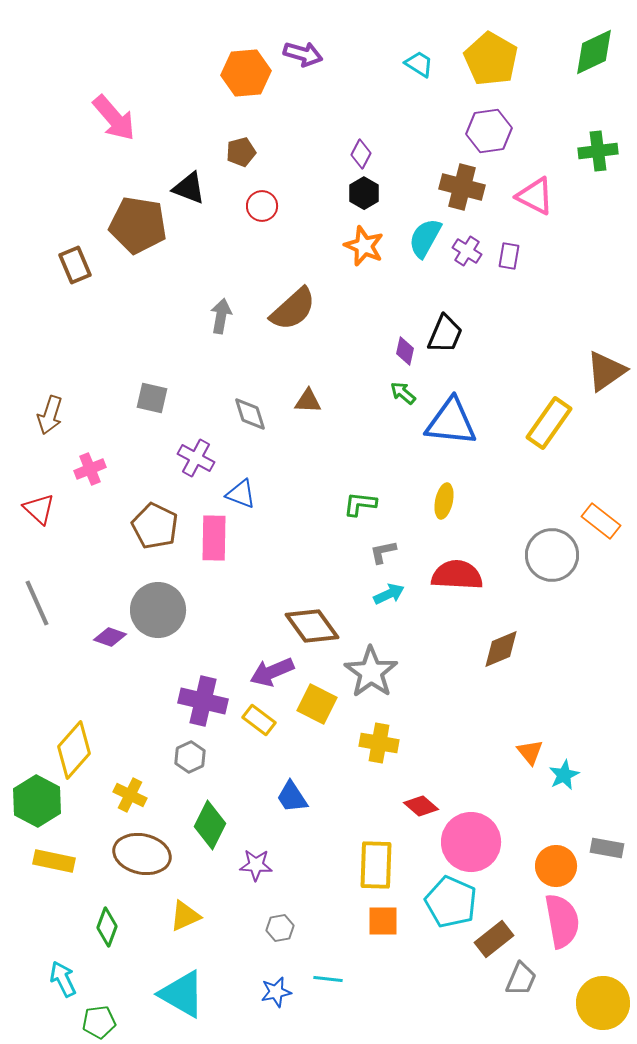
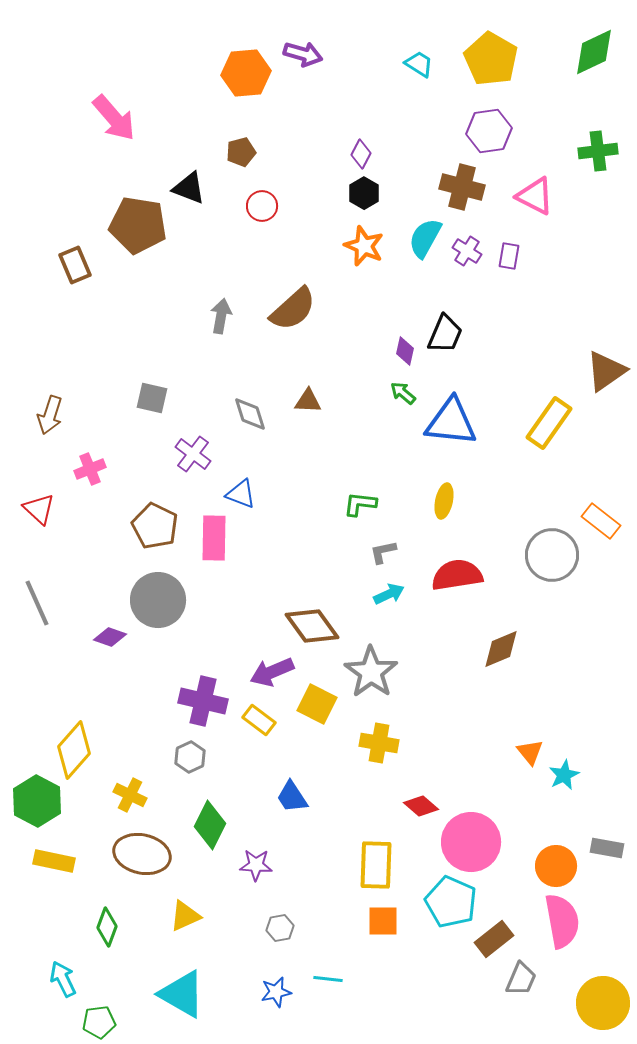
purple cross at (196, 458): moved 3 px left, 4 px up; rotated 9 degrees clockwise
red semicircle at (457, 575): rotated 12 degrees counterclockwise
gray circle at (158, 610): moved 10 px up
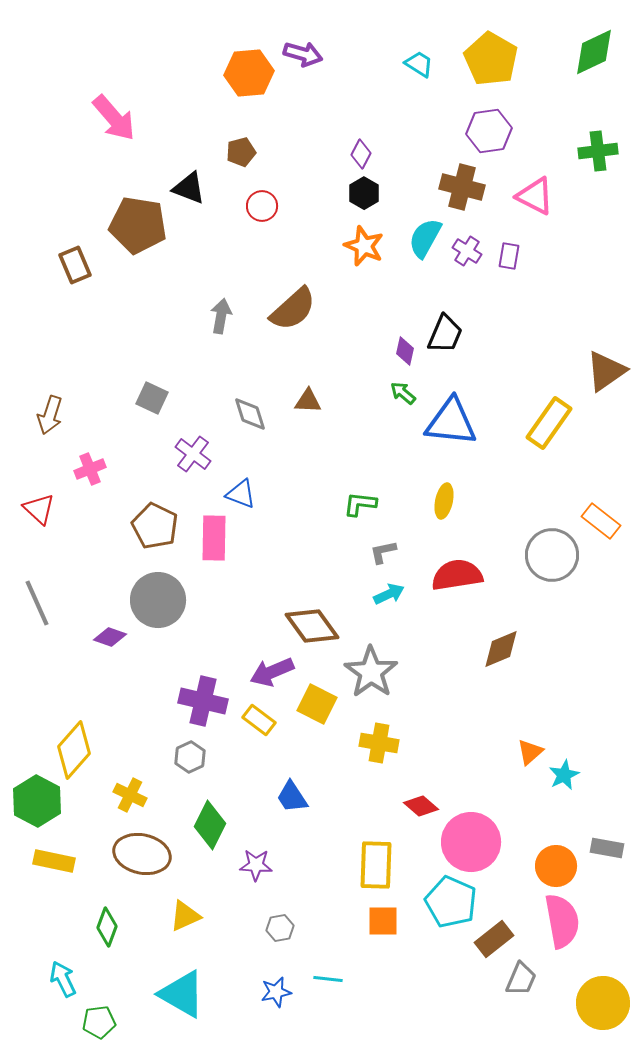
orange hexagon at (246, 73): moved 3 px right
gray square at (152, 398): rotated 12 degrees clockwise
orange triangle at (530, 752): rotated 28 degrees clockwise
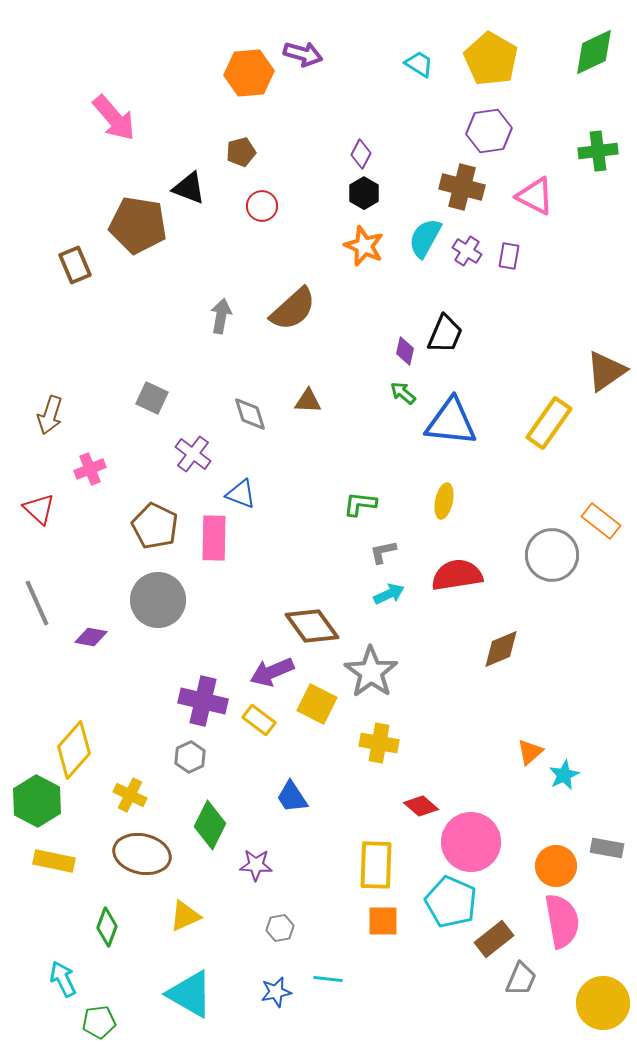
purple diamond at (110, 637): moved 19 px left; rotated 8 degrees counterclockwise
cyan triangle at (182, 994): moved 8 px right
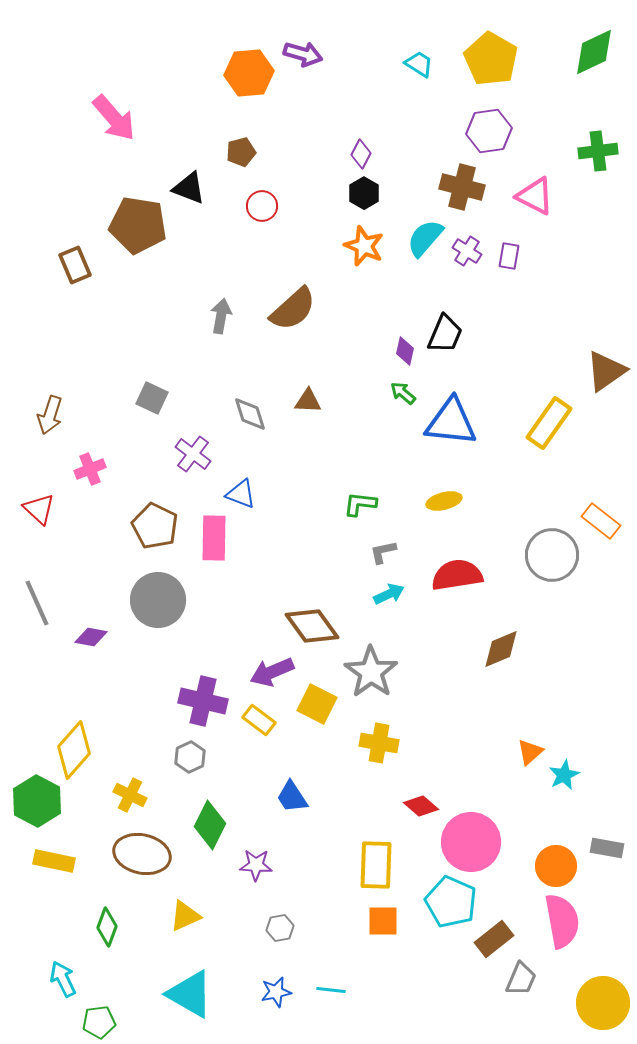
cyan semicircle at (425, 238): rotated 12 degrees clockwise
yellow ellipse at (444, 501): rotated 64 degrees clockwise
cyan line at (328, 979): moved 3 px right, 11 px down
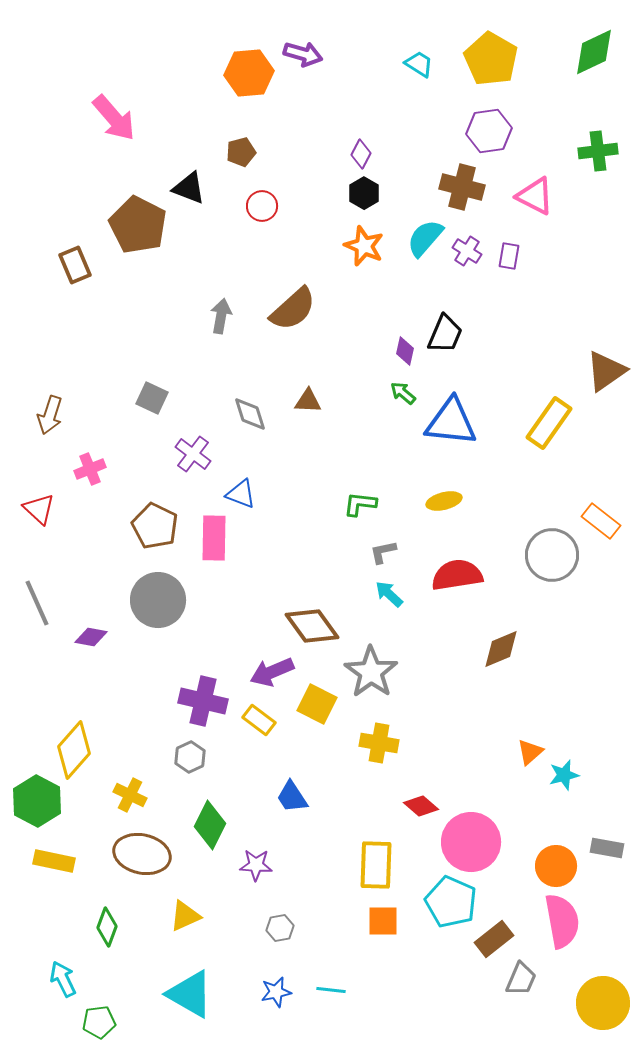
brown pentagon at (138, 225): rotated 18 degrees clockwise
cyan arrow at (389, 594): rotated 112 degrees counterclockwise
cyan star at (564, 775): rotated 12 degrees clockwise
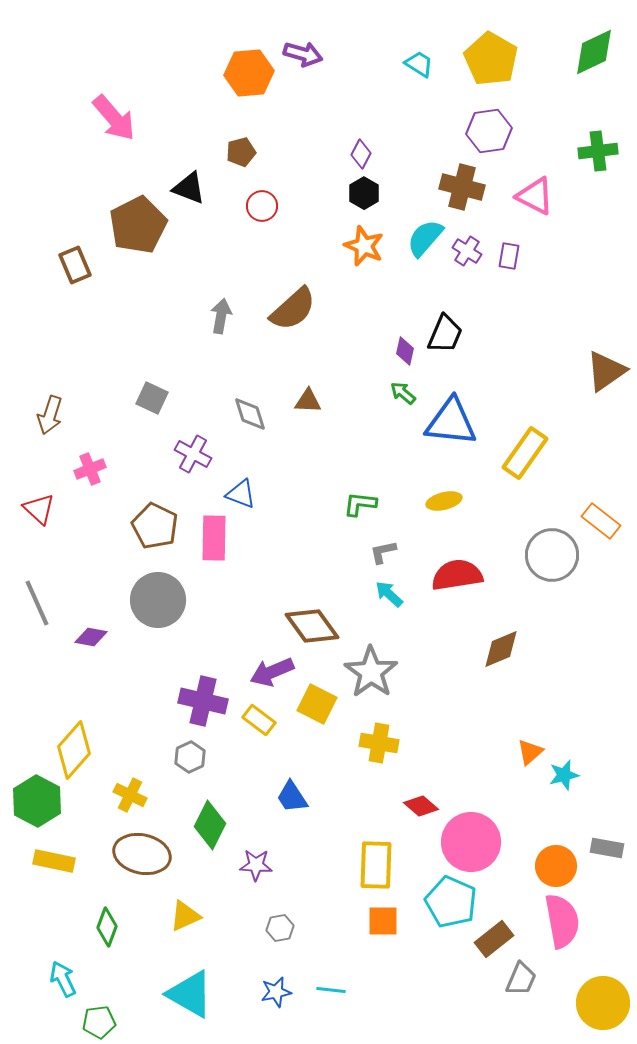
brown pentagon at (138, 225): rotated 18 degrees clockwise
yellow rectangle at (549, 423): moved 24 px left, 30 px down
purple cross at (193, 454): rotated 9 degrees counterclockwise
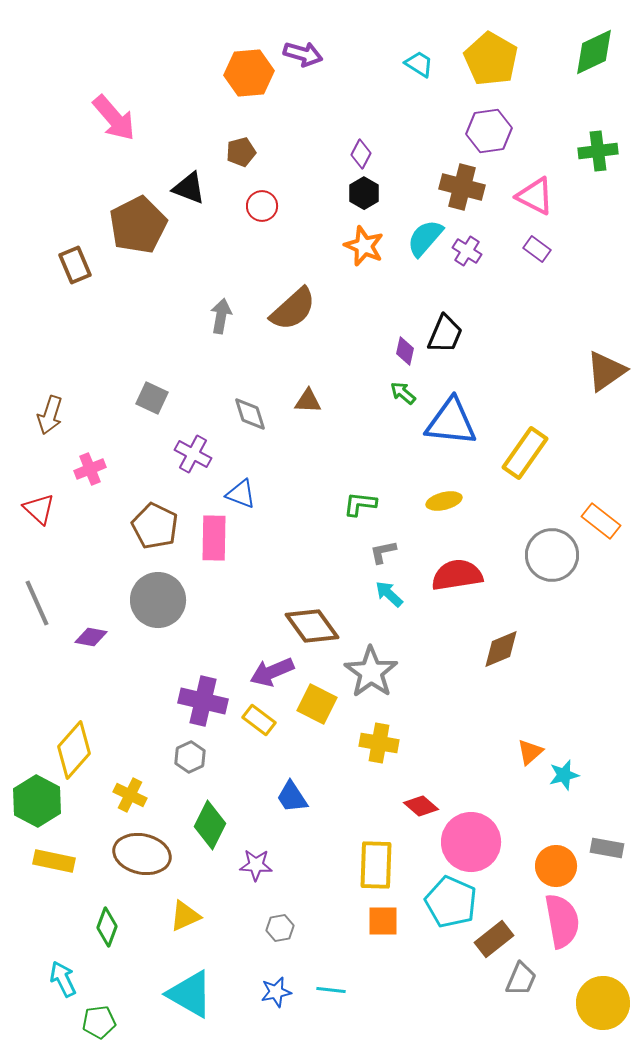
purple rectangle at (509, 256): moved 28 px right, 7 px up; rotated 64 degrees counterclockwise
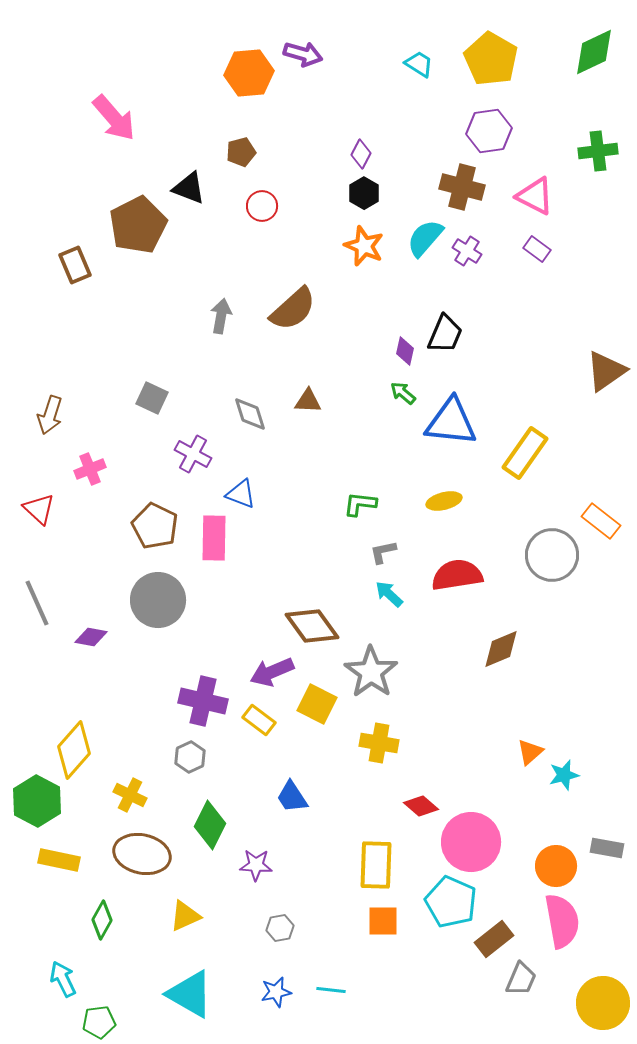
yellow rectangle at (54, 861): moved 5 px right, 1 px up
green diamond at (107, 927): moved 5 px left, 7 px up; rotated 9 degrees clockwise
